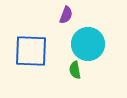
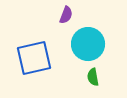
blue square: moved 3 px right, 7 px down; rotated 15 degrees counterclockwise
green semicircle: moved 18 px right, 7 px down
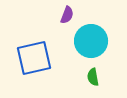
purple semicircle: moved 1 px right
cyan circle: moved 3 px right, 3 px up
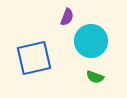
purple semicircle: moved 2 px down
green semicircle: moved 2 px right; rotated 60 degrees counterclockwise
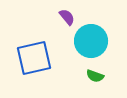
purple semicircle: rotated 60 degrees counterclockwise
green semicircle: moved 1 px up
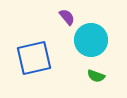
cyan circle: moved 1 px up
green semicircle: moved 1 px right
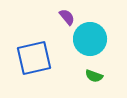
cyan circle: moved 1 px left, 1 px up
green semicircle: moved 2 px left
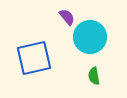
cyan circle: moved 2 px up
green semicircle: rotated 60 degrees clockwise
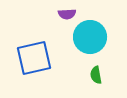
purple semicircle: moved 3 px up; rotated 126 degrees clockwise
green semicircle: moved 2 px right, 1 px up
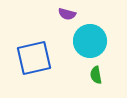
purple semicircle: rotated 18 degrees clockwise
cyan circle: moved 4 px down
